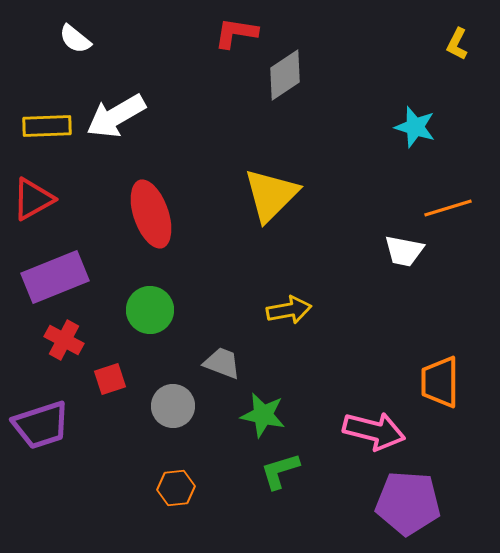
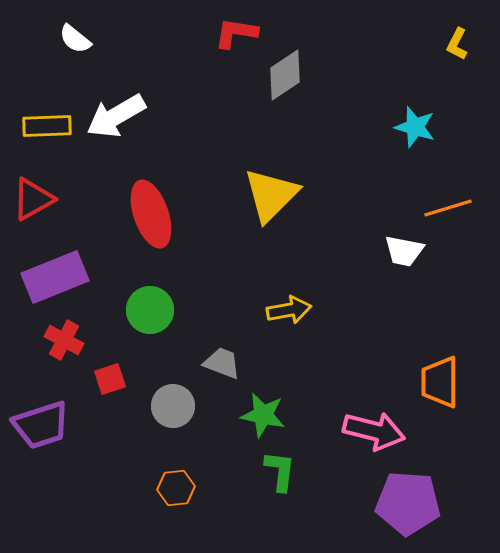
green L-shape: rotated 114 degrees clockwise
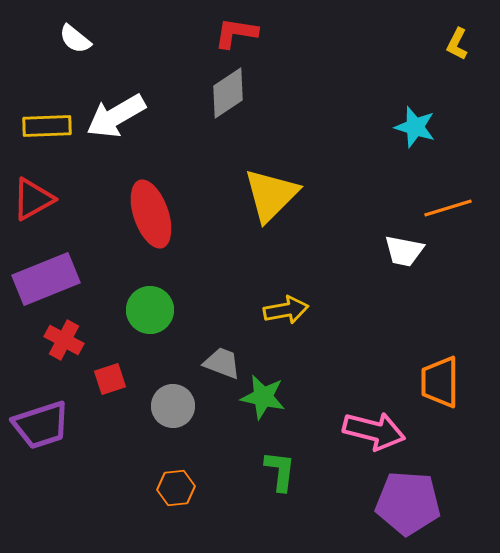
gray diamond: moved 57 px left, 18 px down
purple rectangle: moved 9 px left, 2 px down
yellow arrow: moved 3 px left
green star: moved 18 px up
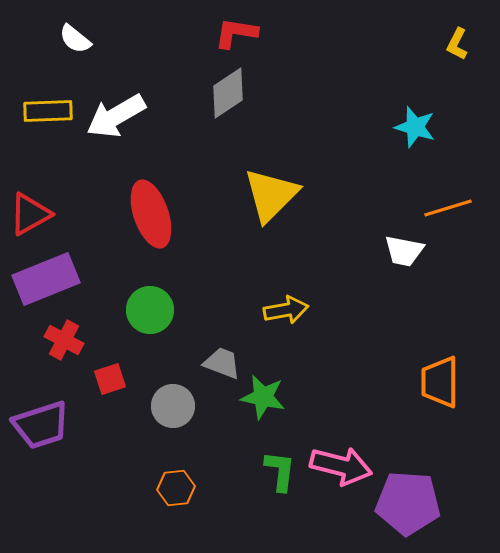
yellow rectangle: moved 1 px right, 15 px up
red triangle: moved 3 px left, 15 px down
pink arrow: moved 33 px left, 35 px down
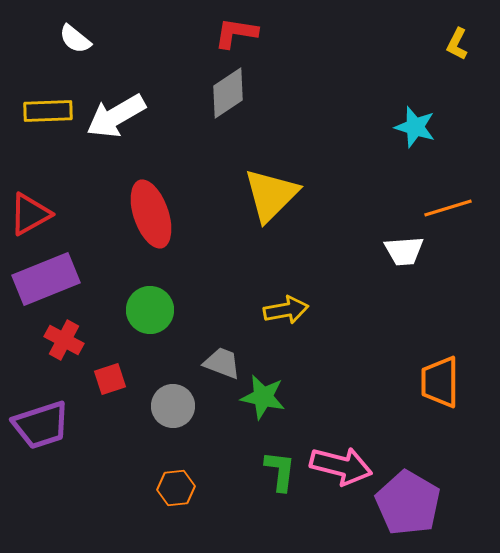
white trapezoid: rotated 15 degrees counterclockwise
purple pentagon: rotated 26 degrees clockwise
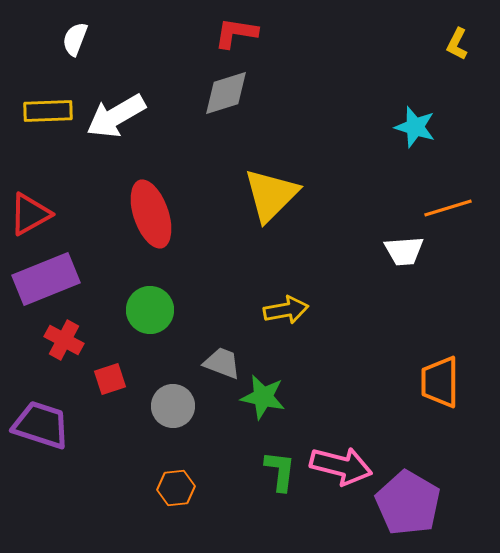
white semicircle: rotated 72 degrees clockwise
gray diamond: moved 2 px left; rotated 16 degrees clockwise
purple trapezoid: rotated 144 degrees counterclockwise
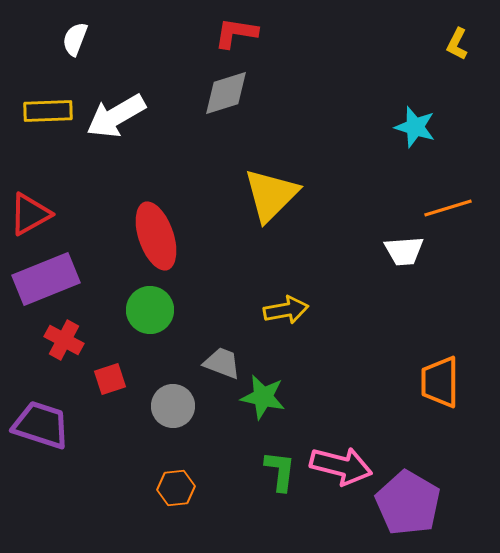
red ellipse: moved 5 px right, 22 px down
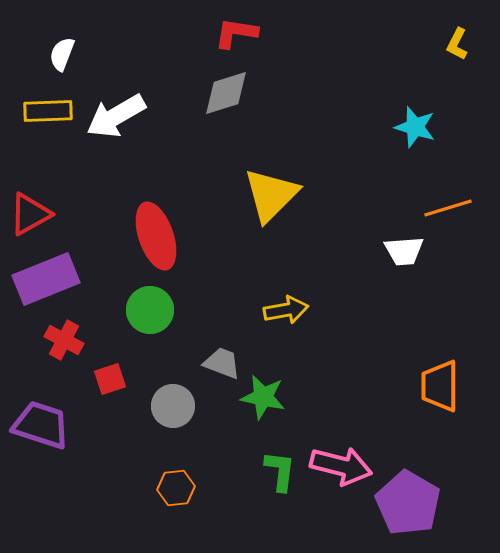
white semicircle: moved 13 px left, 15 px down
orange trapezoid: moved 4 px down
